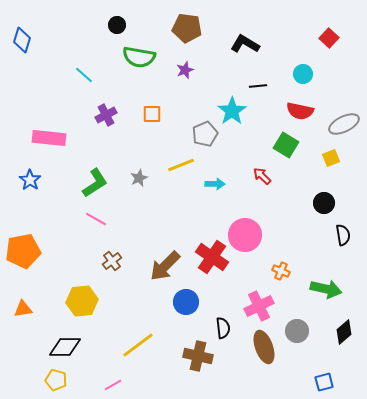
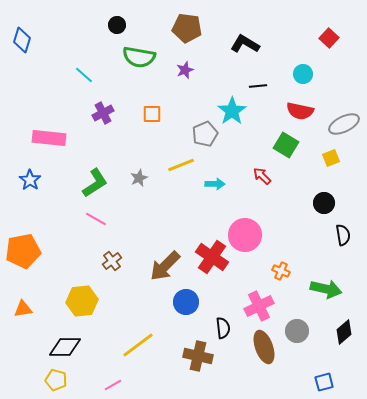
purple cross at (106, 115): moved 3 px left, 2 px up
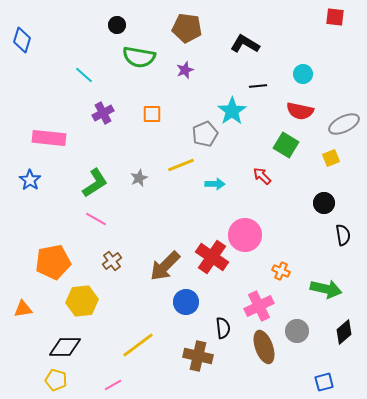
red square at (329, 38): moved 6 px right, 21 px up; rotated 36 degrees counterclockwise
orange pentagon at (23, 251): moved 30 px right, 11 px down
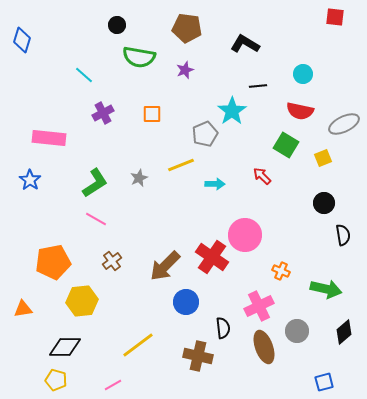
yellow square at (331, 158): moved 8 px left
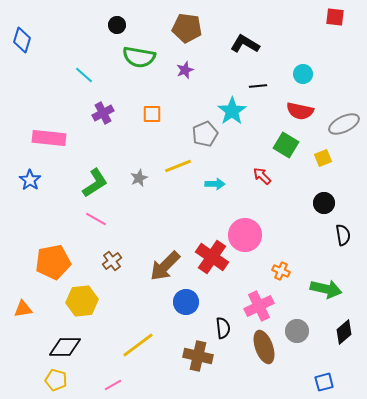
yellow line at (181, 165): moved 3 px left, 1 px down
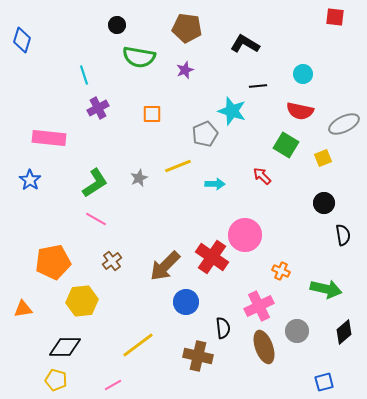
cyan line at (84, 75): rotated 30 degrees clockwise
cyan star at (232, 111): rotated 20 degrees counterclockwise
purple cross at (103, 113): moved 5 px left, 5 px up
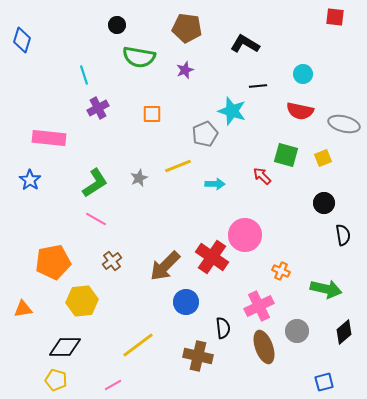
gray ellipse at (344, 124): rotated 40 degrees clockwise
green square at (286, 145): moved 10 px down; rotated 15 degrees counterclockwise
